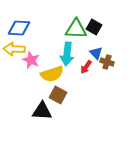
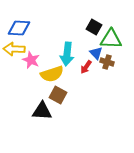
green triangle: moved 35 px right, 10 px down
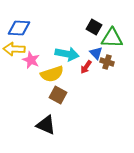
green triangle: moved 1 px right, 1 px up
cyan arrow: rotated 85 degrees counterclockwise
black triangle: moved 4 px right, 14 px down; rotated 20 degrees clockwise
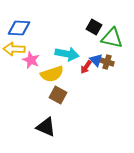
green triangle: rotated 10 degrees clockwise
blue triangle: moved 7 px down
black triangle: moved 2 px down
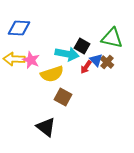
black square: moved 12 px left, 19 px down
yellow arrow: moved 10 px down
brown cross: rotated 24 degrees clockwise
brown square: moved 5 px right, 2 px down
black triangle: rotated 15 degrees clockwise
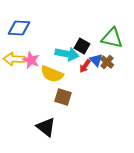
red arrow: moved 1 px left, 1 px up
yellow semicircle: rotated 40 degrees clockwise
brown square: rotated 12 degrees counterclockwise
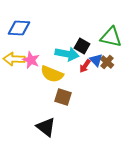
green triangle: moved 1 px left, 1 px up
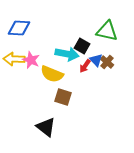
green triangle: moved 4 px left, 6 px up
